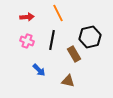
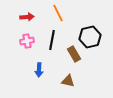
pink cross: rotated 32 degrees counterclockwise
blue arrow: rotated 48 degrees clockwise
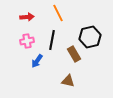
blue arrow: moved 2 px left, 9 px up; rotated 32 degrees clockwise
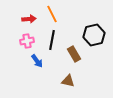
orange line: moved 6 px left, 1 px down
red arrow: moved 2 px right, 2 px down
black hexagon: moved 4 px right, 2 px up
blue arrow: rotated 72 degrees counterclockwise
